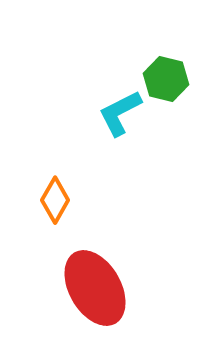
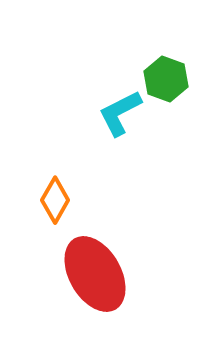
green hexagon: rotated 6 degrees clockwise
red ellipse: moved 14 px up
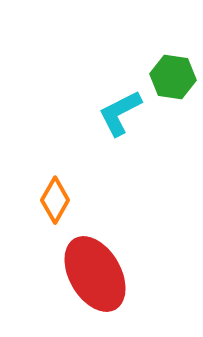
green hexagon: moved 7 px right, 2 px up; rotated 12 degrees counterclockwise
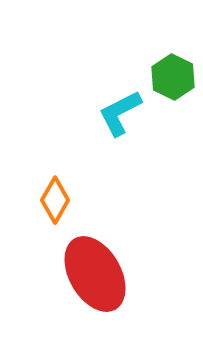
green hexagon: rotated 18 degrees clockwise
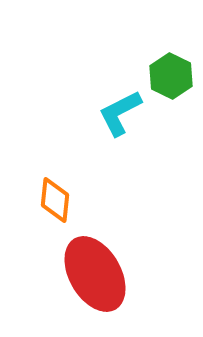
green hexagon: moved 2 px left, 1 px up
orange diamond: rotated 24 degrees counterclockwise
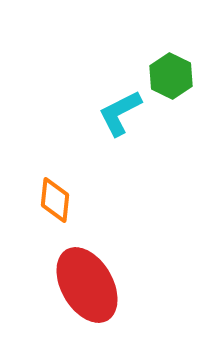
red ellipse: moved 8 px left, 11 px down
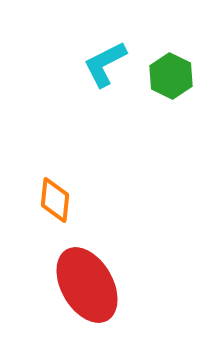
cyan L-shape: moved 15 px left, 49 px up
